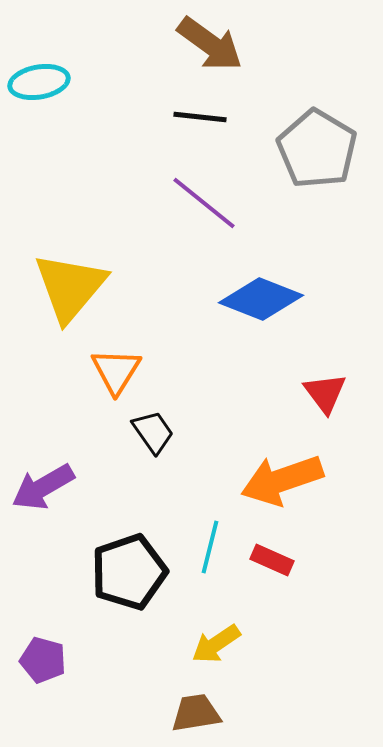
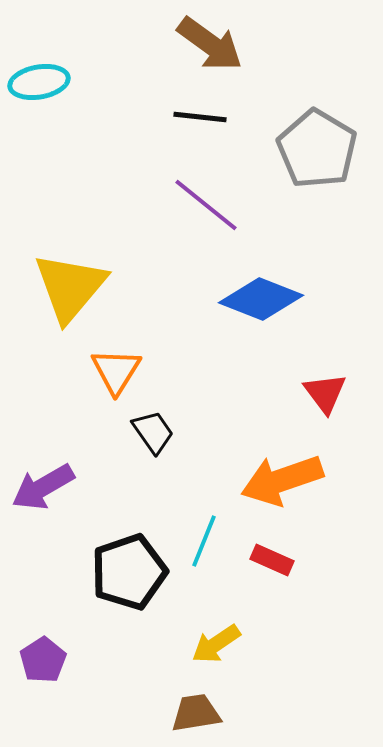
purple line: moved 2 px right, 2 px down
cyan line: moved 6 px left, 6 px up; rotated 8 degrees clockwise
purple pentagon: rotated 24 degrees clockwise
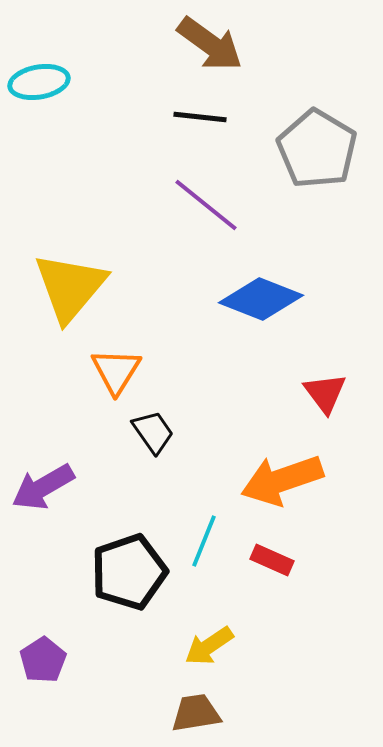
yellow arrow: moved 7 px left, 2 px down
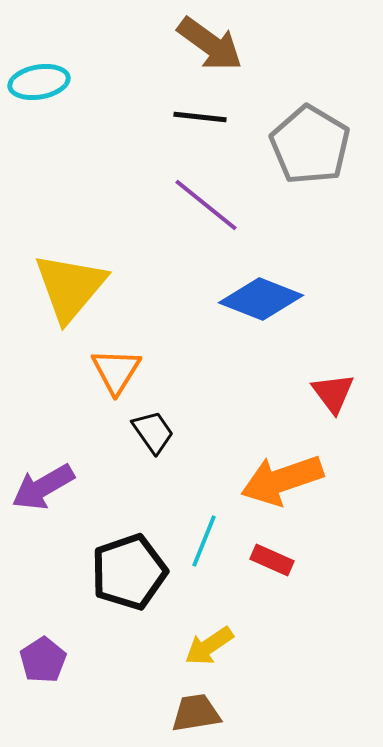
gray pentagon: moved 7 px left, 4 px up
red triangle: moved 8 px right
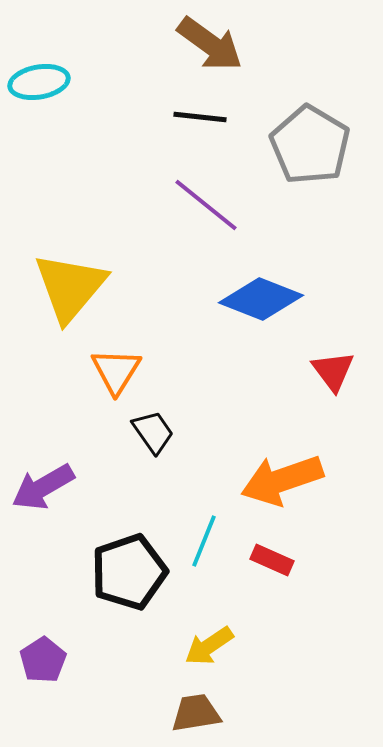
red triangle: moved 22 px up
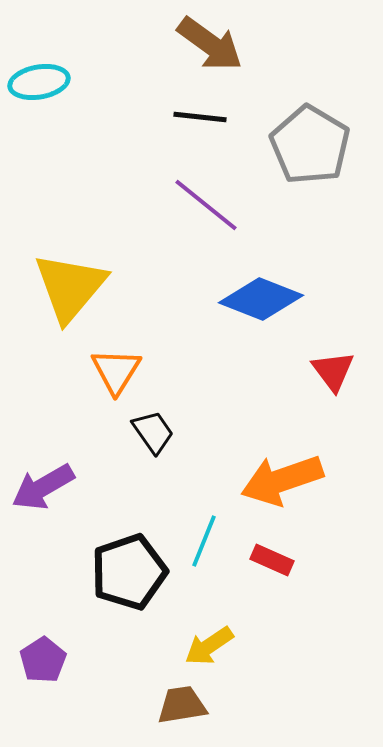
brown trapezoid: moved 14 px left, 8 px up
